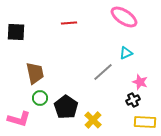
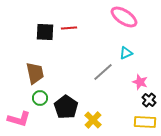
red line: moved 5 px down
black square: moved 29 px right
black cross: moved 16 px right; rotated 24 degrees counterclockwise
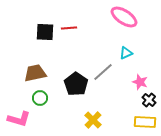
brown trapezoid: rotated 90 degrees counterclockwise
black pentagon: moved 10 px right, 23 px up
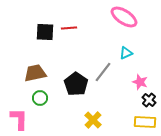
gray line: rotated 10 degrees counterclockwise
pink L-shape: rotated 105 degrees counterclockwise
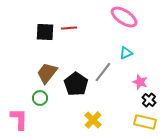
brown trapezoid: moved 12 px right; rotated 40 degrees counterclockwise
yellow rectangle: rotated 10 degrees clockwise
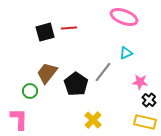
pink ellipse: rotated 12 degrees counterclockwise
black square: rotated 18 degrees counterclockwise
pink star: rotated 14 degrees counterclockwise
green circle: moved 10 px left, 7 px up
